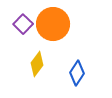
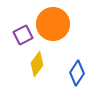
purple square: moved 11 px down; rotated 18 degrees clockwise
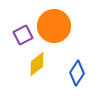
orange circle: moved 1 px right, 2 px down
yellow diamond: rotated 15 degrees clockwise
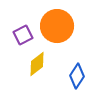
orange circle: moved 3 px right
blue diamond: moved 3 px down
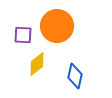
purple square: rotated 30 degrees clockwise
blue diamond: moved 2 px left; rotated 20 degrees counterclockwise
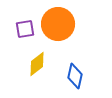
orange circle: moved 1 px right, 2 px up
purple square: moved 2 px right, 6 px up; rotated 12 degrees counterclockwise
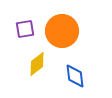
orange circle: moved 4 px right, 7 px down
blue diamond: rotated 20 degrees counterclockwise
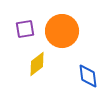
blue diamond: moved 13 px right
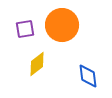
orange circle: moved 6 px up
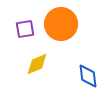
orange circle: moved 1 px left, 1 px up
yellow diamond: rotated 15 degrees clockwise
